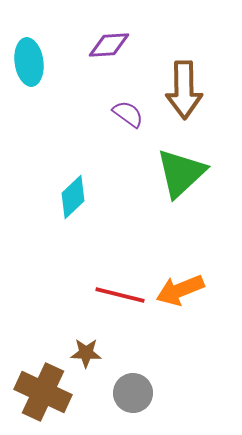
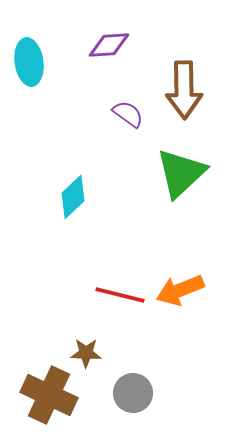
brown cross: moved 6 px right, 3 px down
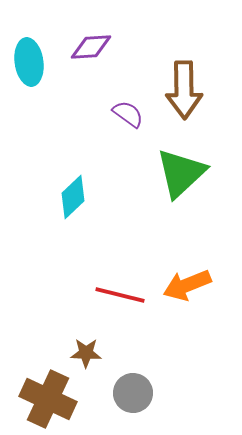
purple diamond: moved 18 px left, 2 px down
orange arrow: moved 7 px right, 5 px up
brown cross: moved 1 px left, 4 px down
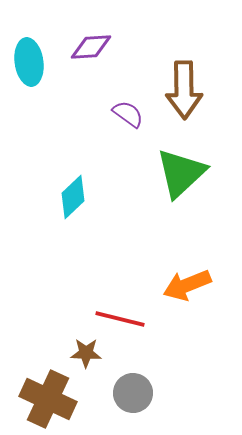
red line: moved 24 px down
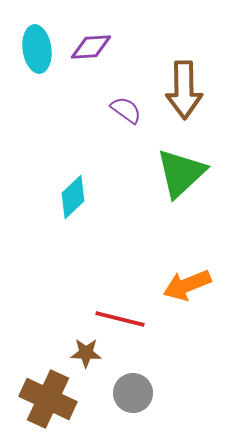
cyan ellipse: moved 8 px right, 13 px up
purple semicircle: moved 2 px left, 4 px up
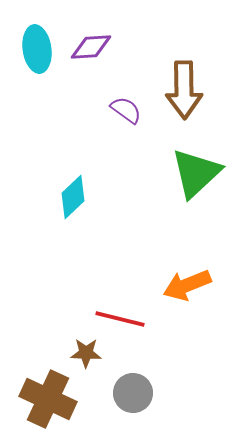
green triangle: moved 15 px right
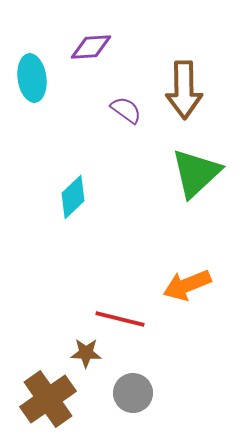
cyan ellipse: moved 5 px left, 29 px down
brown cross: rotated 30 degrees clockwise
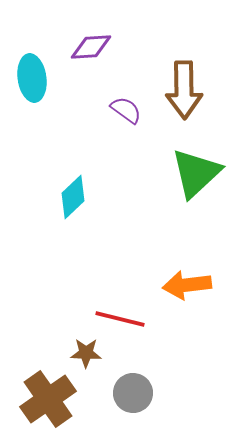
orange arrow: rotated 15 degrees clockwise
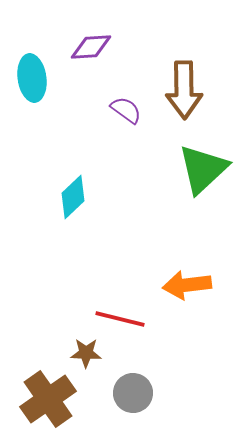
green triangle: moved 7 px right, 4 px up
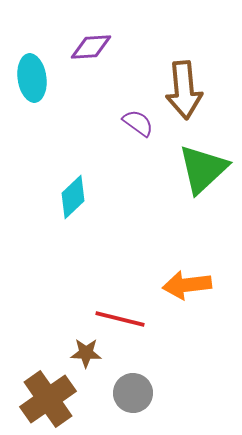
brown arrow: rotated 4 degrees counterclockwise
purple semicircle: moved 12 px right, 13 px down
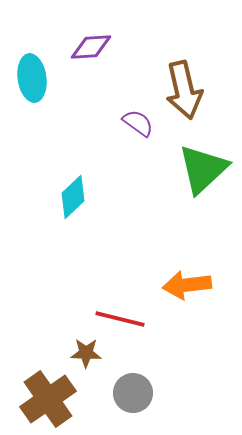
brown arrow: rotated 8 degrees counterclockwise
